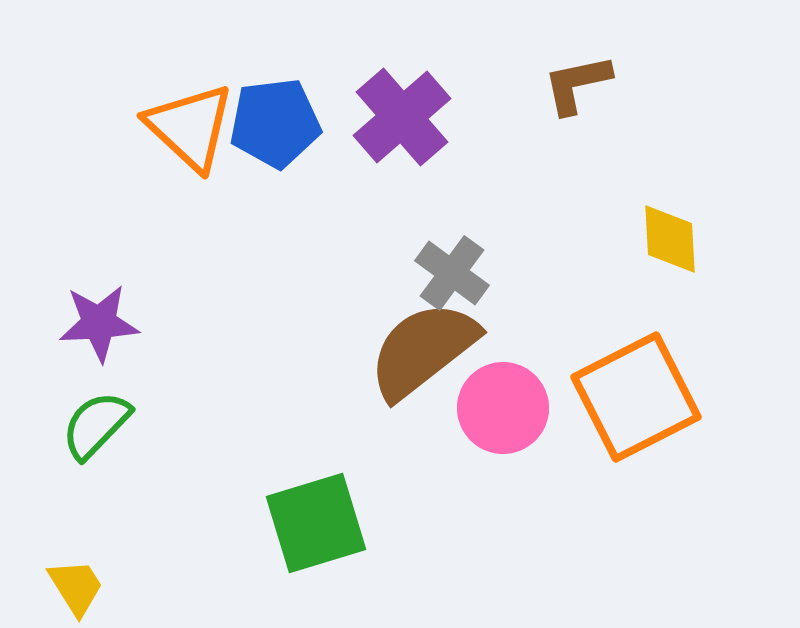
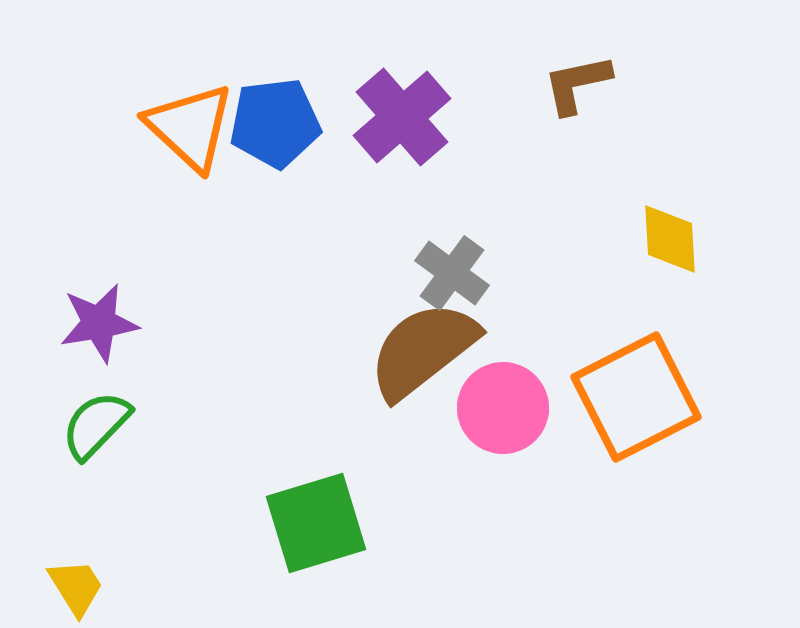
purple star: rotated 6 degrees counterclockwise
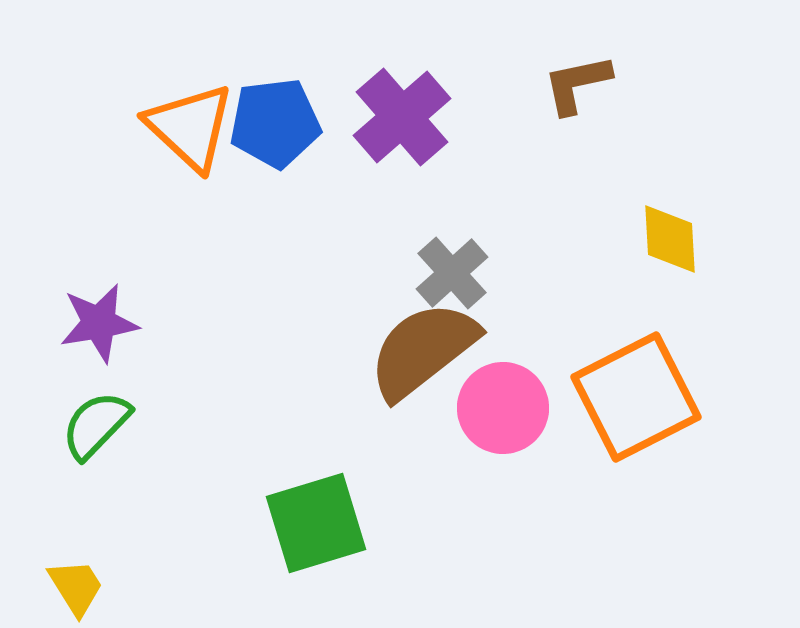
gray cross: rotated 12 degrees clockwise
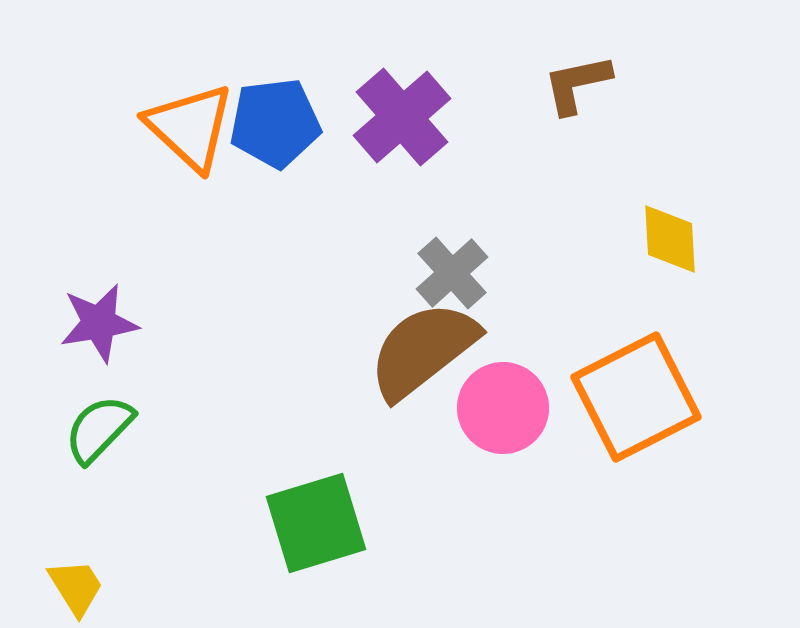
green semicircle: moved 3 px right, 4 px down
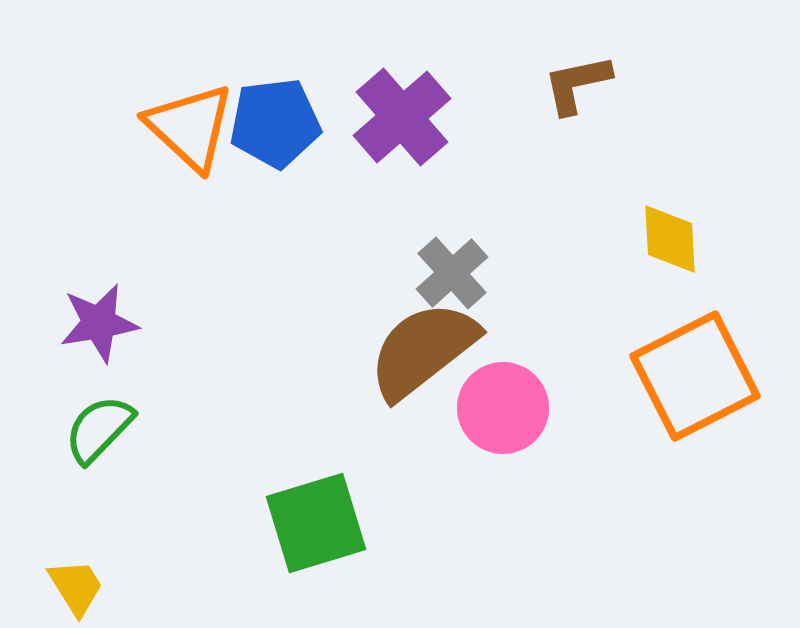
orange square: moved 59 px right, 21 px up
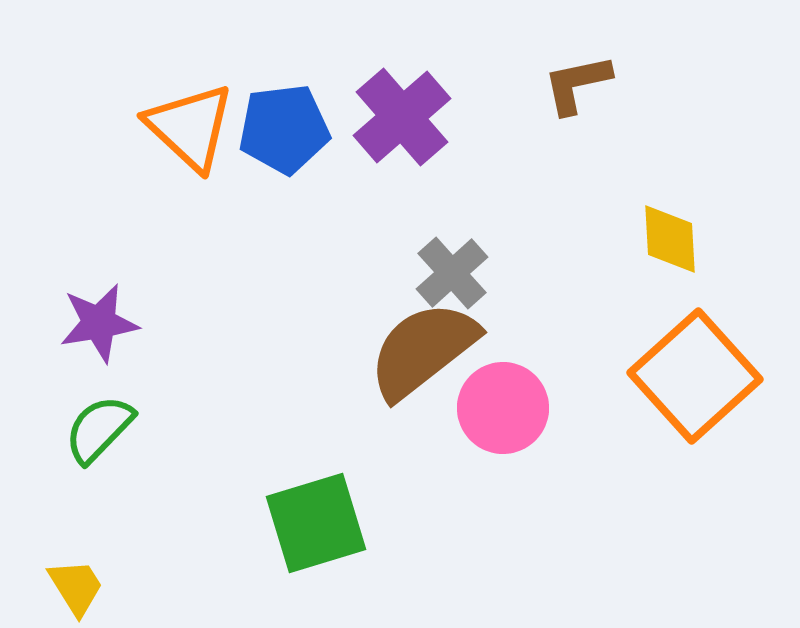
blue pentagon: moved 9 px right, 6 px down
orange square: rotated 15 degrees counterclockwise
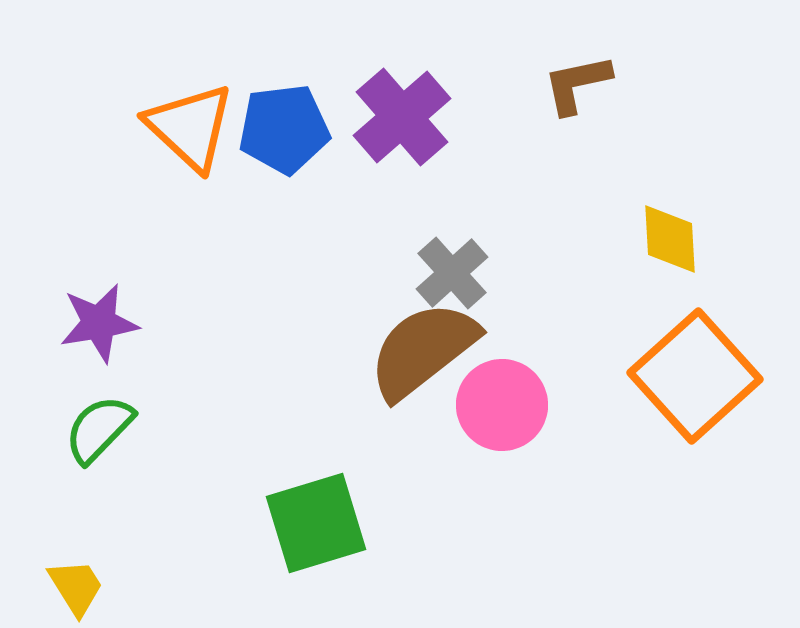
pink circle: moved 1 px left, 3 px up
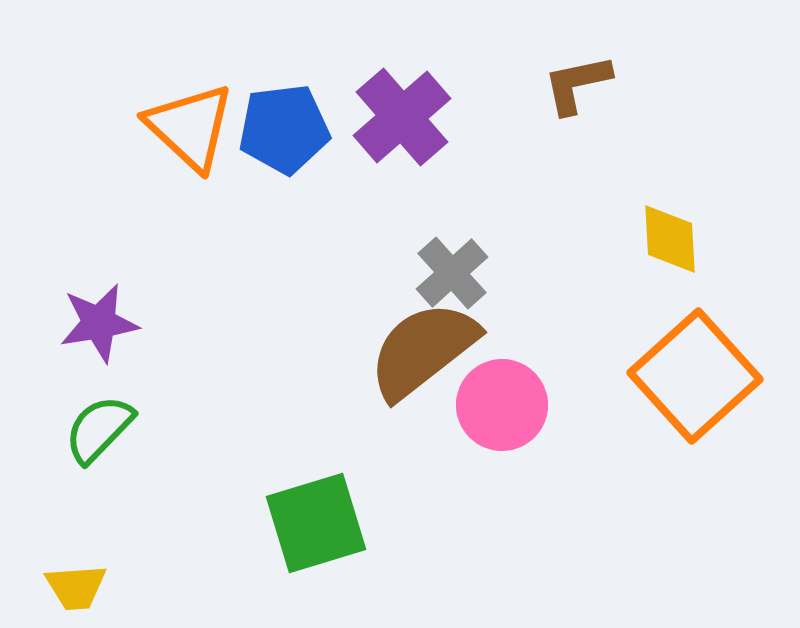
yellow trapezoid: rotated 118 degrees clockwise
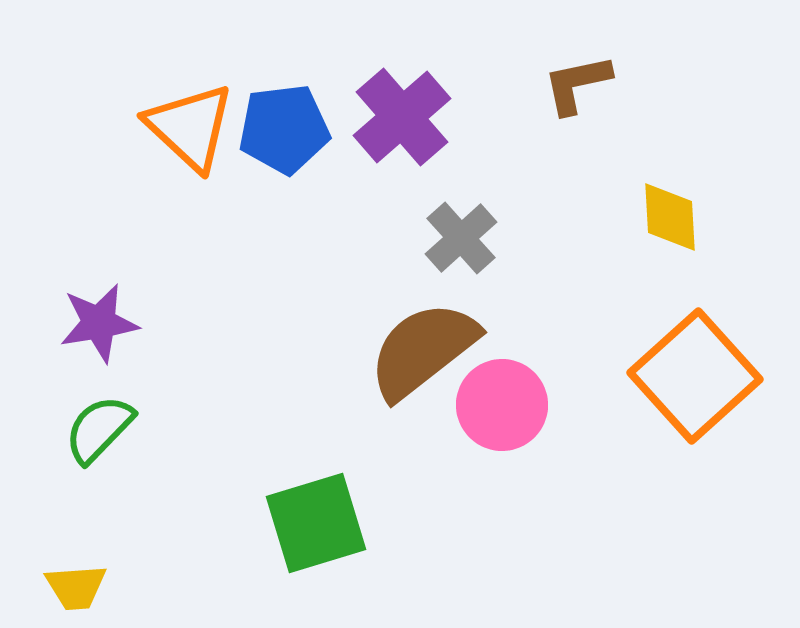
yellow diamond: moved 22 px up
gray cross: moved 9 px right, 35 px up
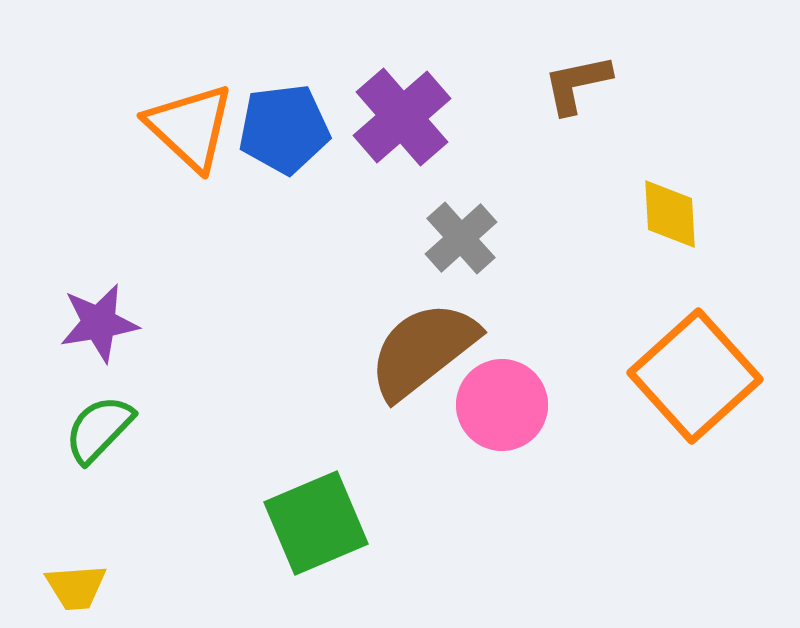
yellow diamond: moved 3 px up
green square: rotated 6 degrees counterclockwise
